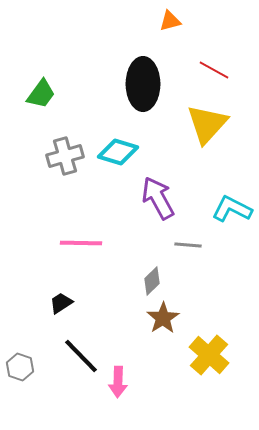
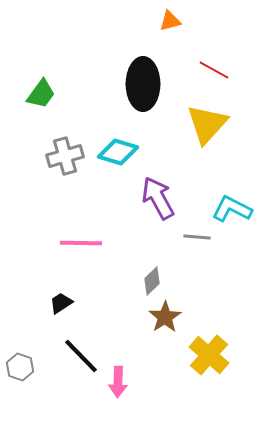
gray line: moved 9 px right, 8 px up
brown star: moved 2 px right, 1 px up
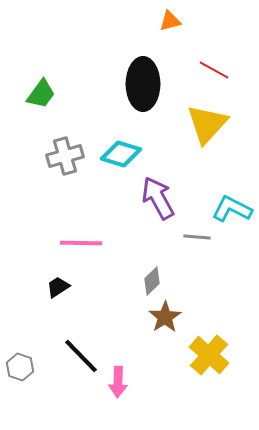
cyan diamond: moved 3 px right, 2 px down
black trapezoid: moved 3 px left, 16 px up
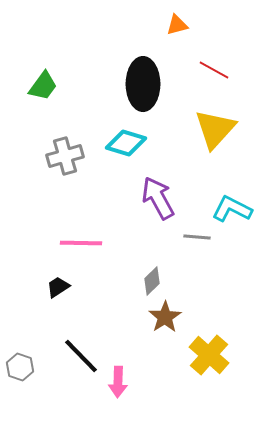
orange triangle: moved 7 px right, 4 px down
green trapezoid: moved 2 px right, 8 px up
yellow triangle: moved 8 px right, 5 px down
cyan diamond: moved 5 px right, 11 px up
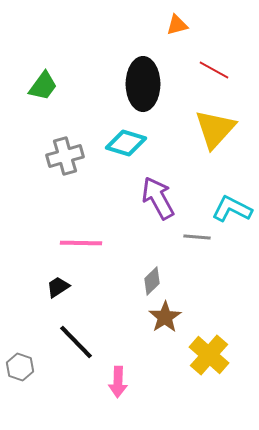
black line: moved 5 px left, 14 px up
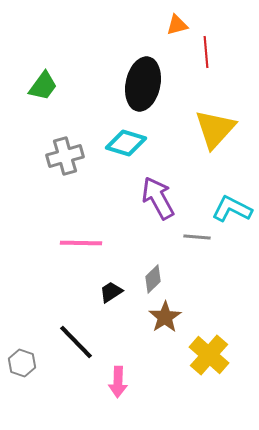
red line: moved 8 px left, 18 px up; rotated 56 degrees clockwise
black ellipse: rotated 12 degrees clockwise
gray diamond: moved 1 px right, 2 px up
black trapezoid: moved 53 px right, 5 px down
gray hexagon: moved 2 px right, 4 px up
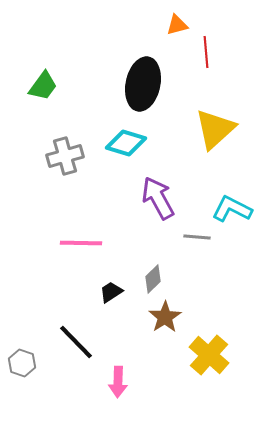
yellow triangle: rotated 6 degrees clockwise
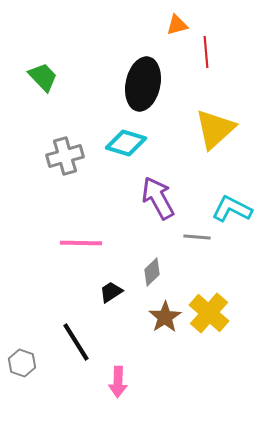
green trapezoid: moved 9 px up; rotated 80 degrees counterclockwise
gray diamond: moved 1 px left, 7 px up
black line: rotated 12 degrees clockwise
yellow cross: moved 42 px up
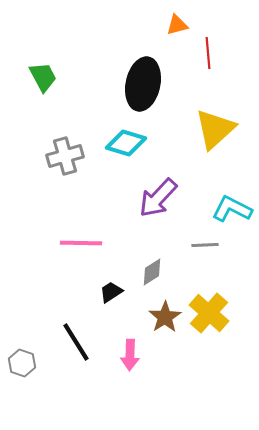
red line: moved 2 px right, 1 px down
green trapezoid: rotated 16 degrees clockwise
purple arrow: rotated 108 degrees counterclockwise
gray line: moved 8 px right, 8 px down; rotated 8 degrees counterclockwise
gray diamond: rotated 12 degrees clockwise
pink arrow: moved 12 px right, 27 px up
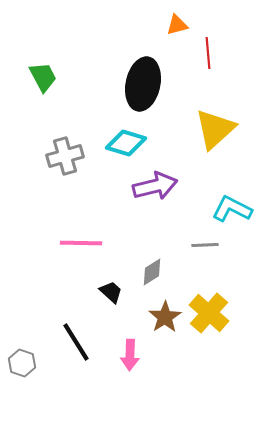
purple arrow: moved 3 px left, 12 px up; rotated 147 degrees counterclockwise
black trapezoid: rotated 75 degrees clockwise
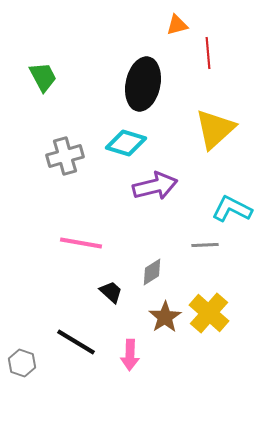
pink line: rotated 9 degrees clockwise
black line: rotated 27 degrees counterclockwise
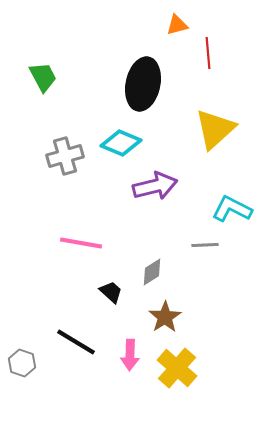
cyan diamond: moved 5 px left; rotated 6 degrees clockwise
yellow cross: moved 32 px left, 55 px down
